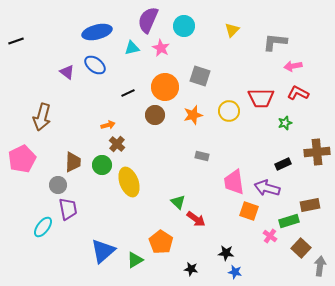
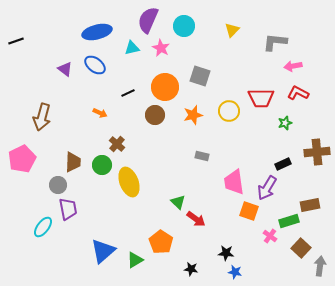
purple triangle at (67, 72): moved 2 px left, 3 px up
orange arrow at (108, 125): moved 8 px left, 12 px up; rotated 40 degrees clockwise
purple arrow at (267, 188): rotated 75 degrees counterclockwise
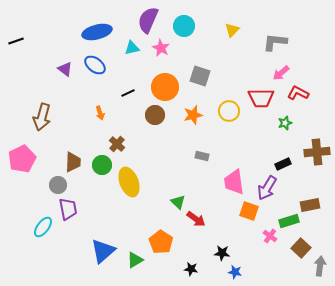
pink arrow at (293, 66): moved 12 px left, 7 px down; rotated 30 degrees counterclockwise
orange arrow at (100, 113): rotated 48 degrees clockwise
black star at (226, 253): moved 4 px left
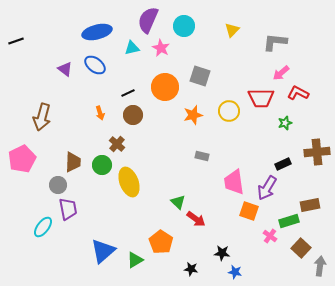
brown circle at (155, 115): moved 22 px left
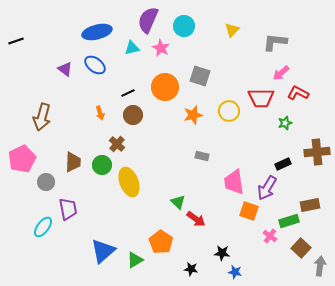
gray circle at (58, 185): moved 12 px left, 3 px up
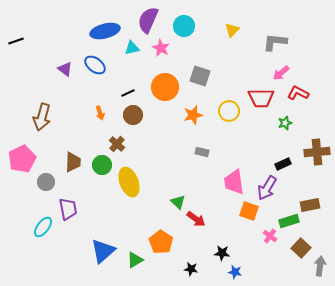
blue ellipse at (97, 32): moved 8 px right, 1 px up
gray rectangle at (202, 156): moved 4 px up
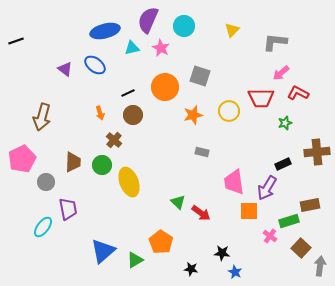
brown cross at (117, 144): moved 3 px left, 4 px up
orange square at (249, 211): rotated 18 degrees counterclockwise
red arrow at (196, 219): moved 5 px right, 6 px up
blue star at (235, 272): rotated 16 degrees clockwise
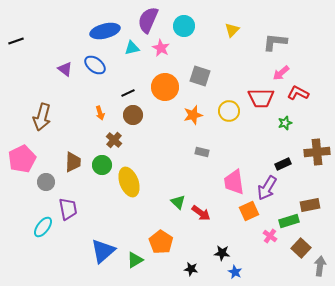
orange square at (249, 211): rotated 24 degrees counterclockwise
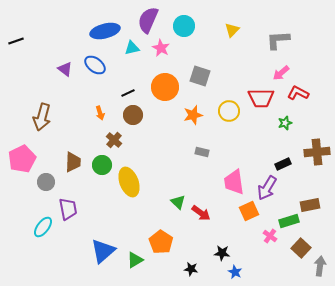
gray L-shape at (275, 42): moved 3 px right, 2 px up; rotated 10 degrees counterclockwise
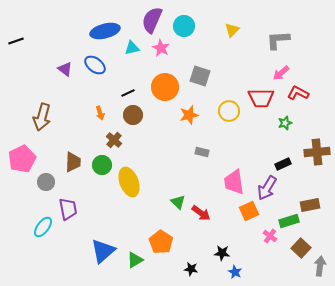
purple semicircle at (148, 20): moved 4 px right
orange star at (193, 115): moved 4 px left
